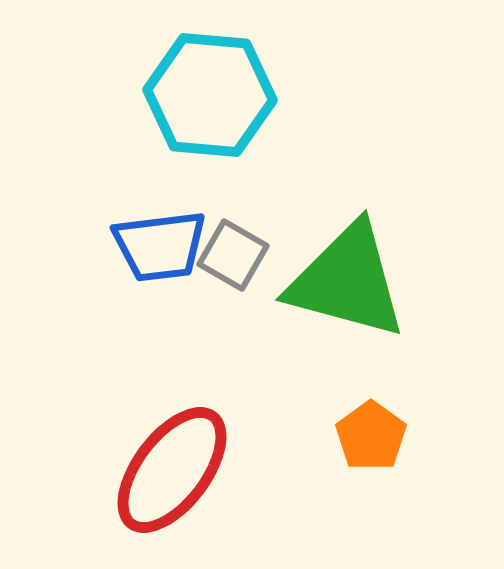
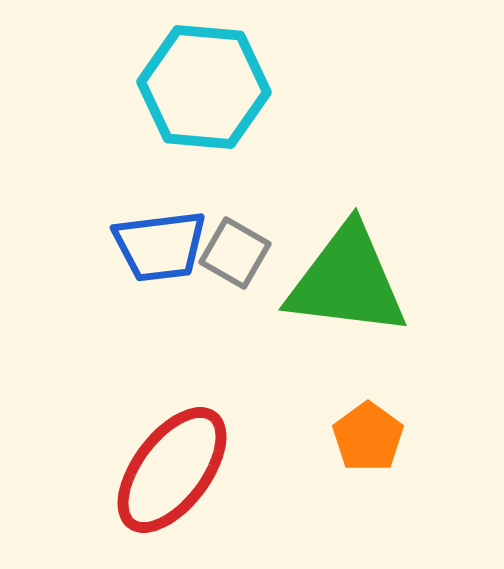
cyan hexagon: moved 6 px left, 8 px up
gray square: moved 2 px right, 2 px up
green triangle: rotated 8 degrees counterclockwise
orange pentagon: moved 3 px left, 1 px down
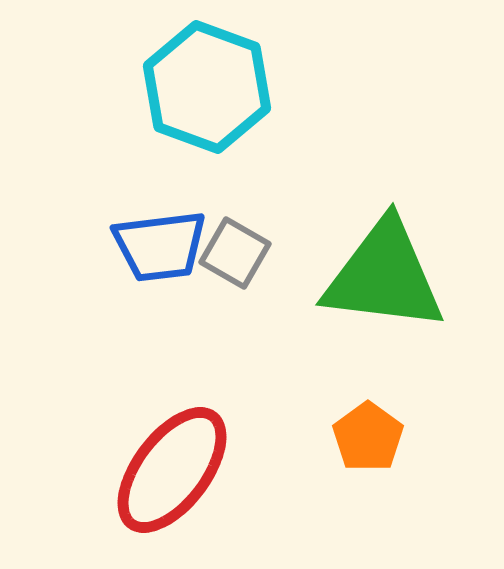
cyan hexagon: moved 3 px right; rotated 15 degrees clockwise
green triangle: moved 37 px right, 5 px up
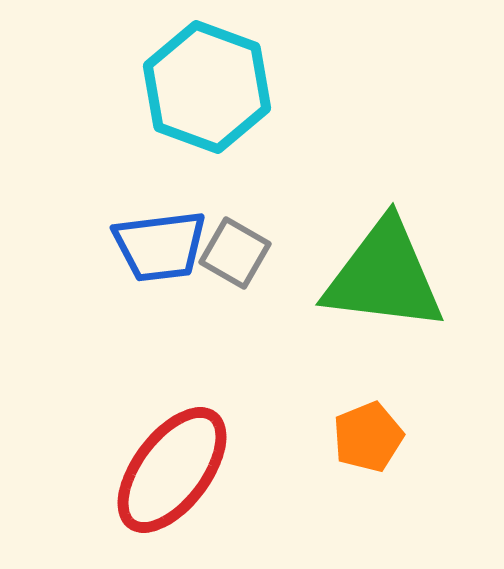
orange pentagon: rotated 14 degrees clockwise
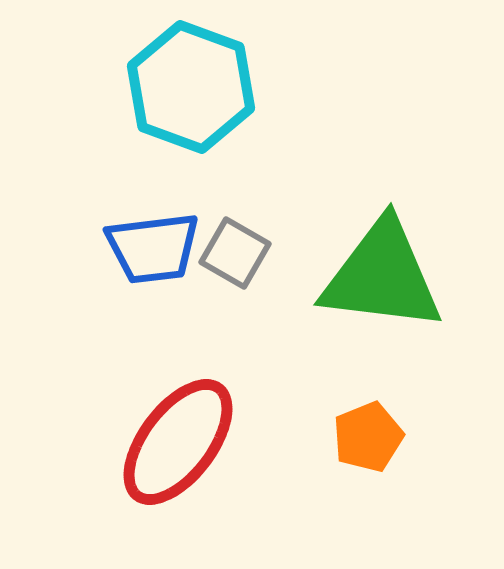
cyan hexagon: moved 16 px left
blue trapezoid: moved 7 px left, 2 px down
green triangle: moved 2 px left
red ellipse: moved 6 px right, 28 px up
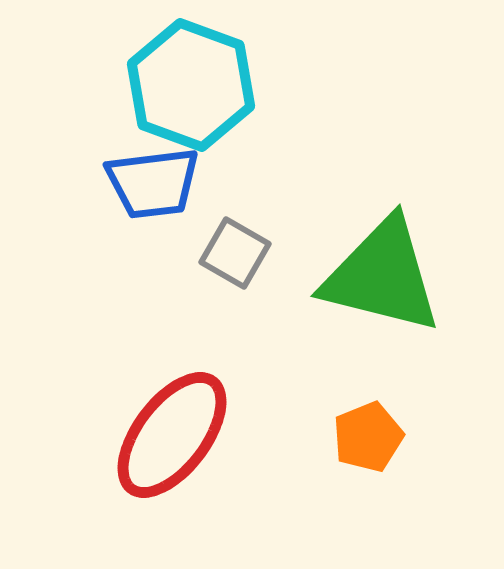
cyan hexagon: moved 2 px up
blue trapezoid: moved 65 px up
green triangle: rotated 7 degrees clockwise
red ellipse: moved 6 px left, 7 px up
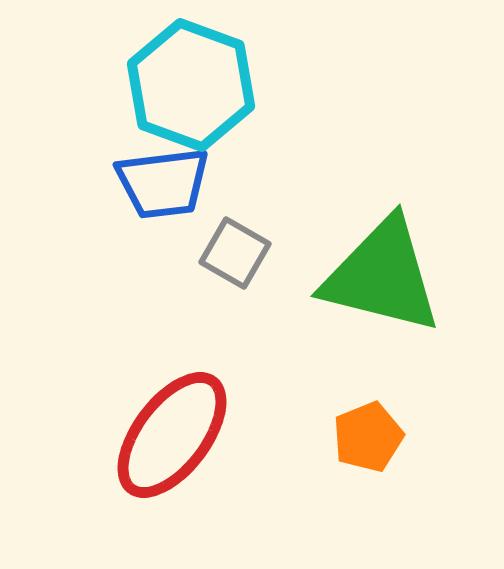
blue trapezoid: moved 10 px right
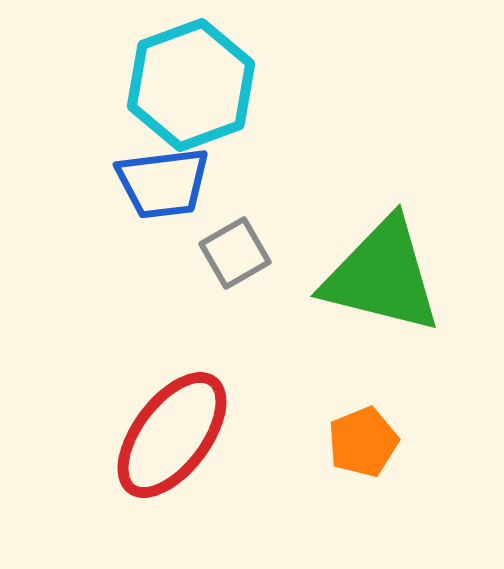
cyan hexagon: rotated 20 degrees clockwise
gray square: rotated 30 degrees clockwise
orange pentagon: moved 5 px left, 5 px down
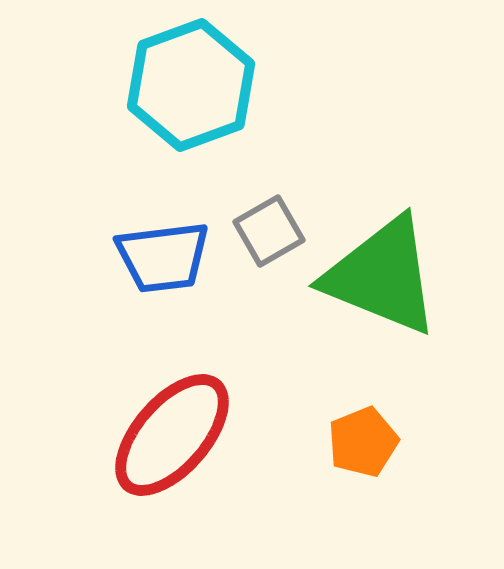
blue trapezoid: moved 74 px down
gray square: moved 34 px right, 22 px up
green triangle: rotated 8 degrees clockwise
red ellipse: rotated 4 degrees clockwise
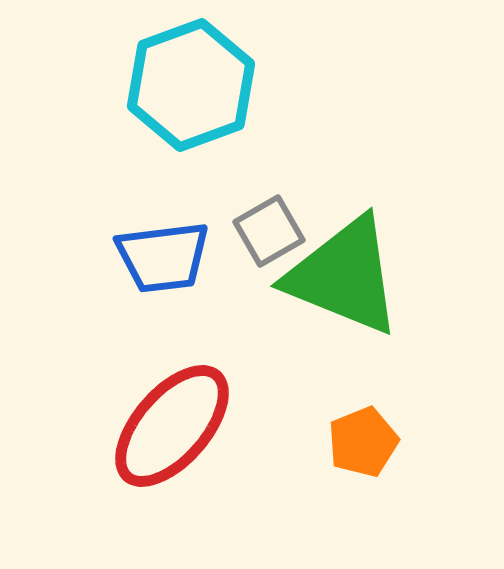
green triangle: moved 38 px left
red ellipse: moved 9 px up
